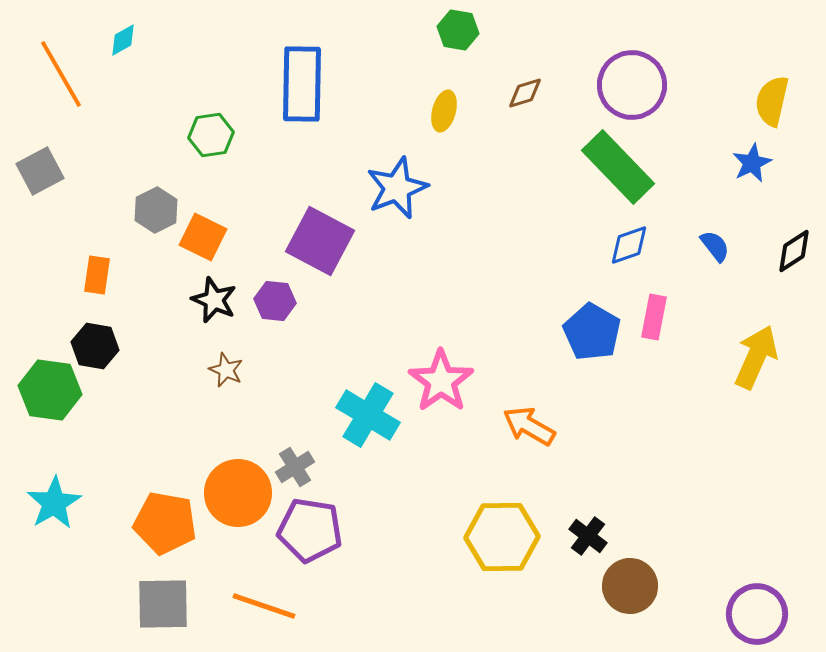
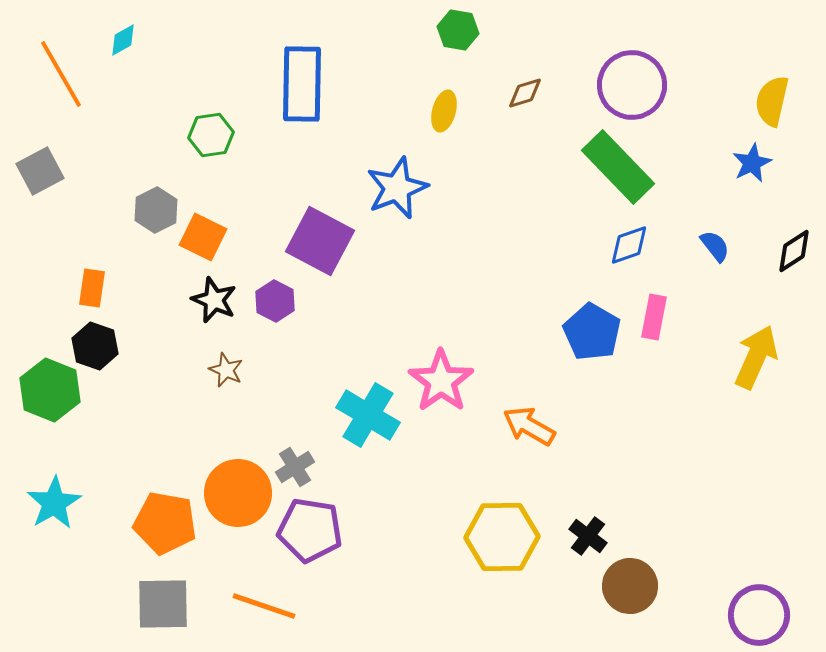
orange rectangle at (97, 275): moved 5 px left, 13 px down
purple hexagon at (275, 301): rotated 21 degrees clockwise
black hexagon at (95, 346): rotated 9 degrees clockwise
green hexagon at (50, 390): rotated 14 degrees clockwise
purple circle at (757, 614): moved 2 px right, 1 px down
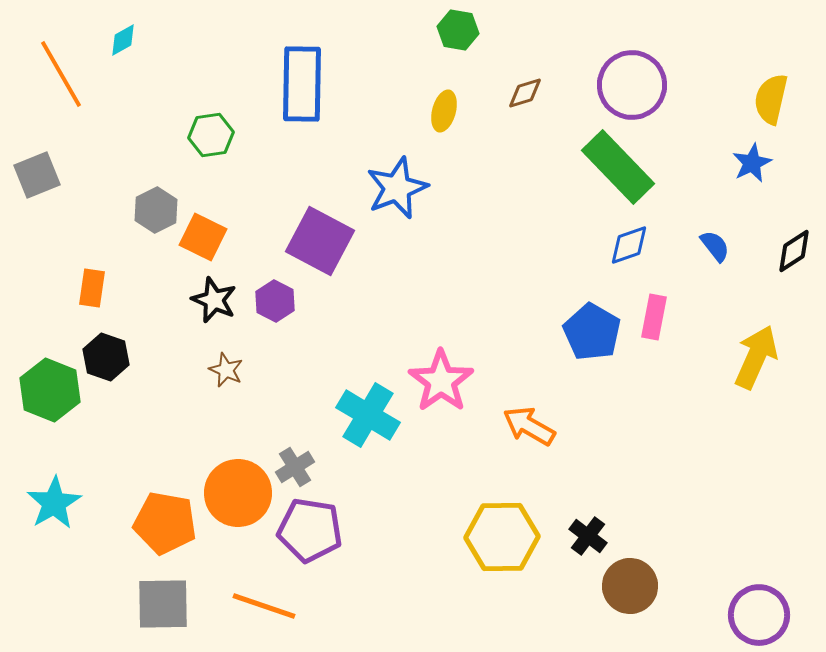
yellow semicircle at (772, 101): moved 1 px left, 2 px up
gray square at (40, 171): moved 3 px left, 4 px down; rotated 6 degrees clockwise
black hexagon at (95, 346): moved 11 px right, 11 px down
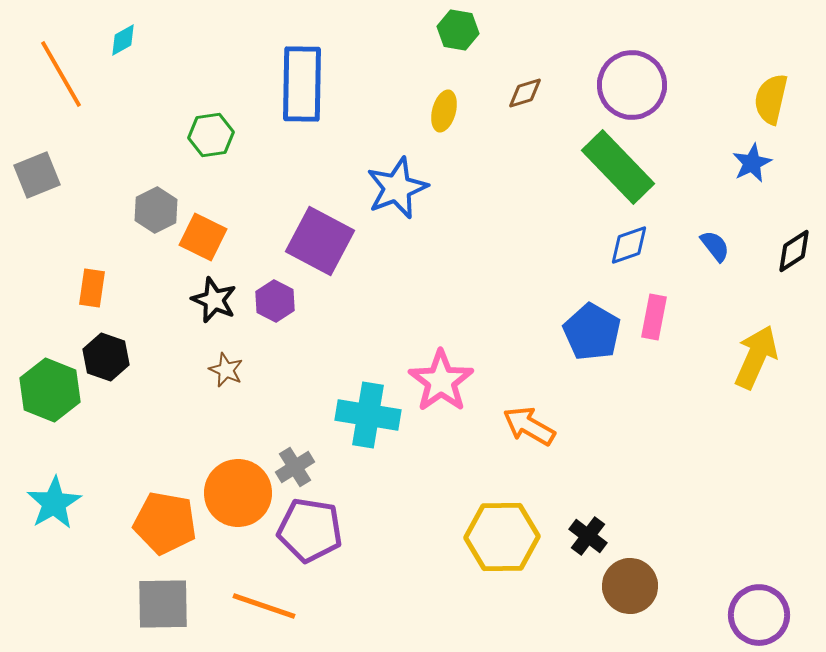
cyan cross at (368, 415): rotated 22 degrees counterclockwise
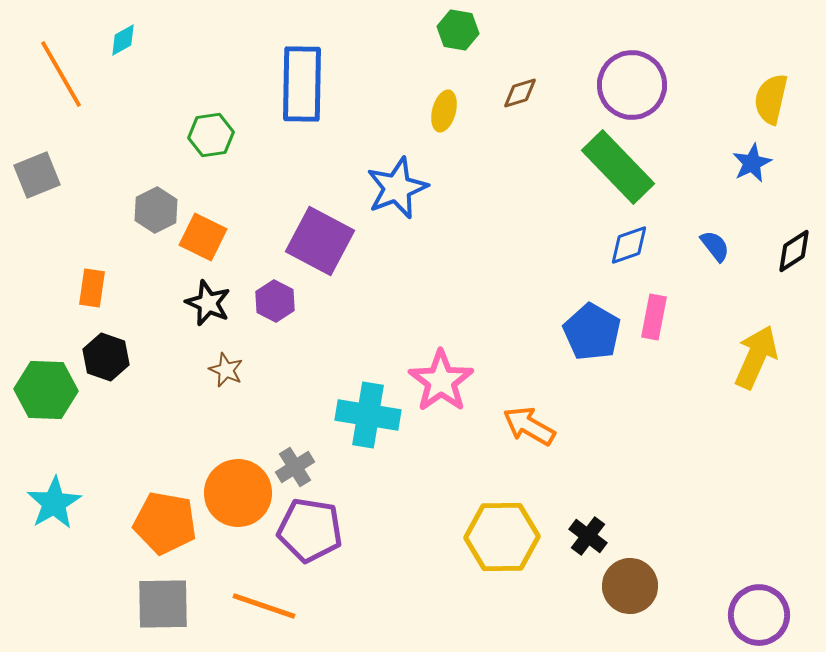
brown diamond at (525, 93): moved 5 px left
black star at (214, 300): moved 6 px left, 3 px down
green hexagon at (50, 390): moved 4 px left; rotated 20 degrees counterclockwise
